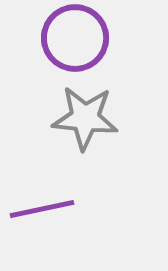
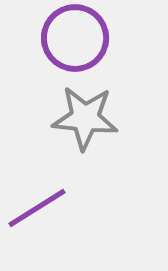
purple line: moved 5 px left, 1 px up; rotated 20 degrees counterclockwise
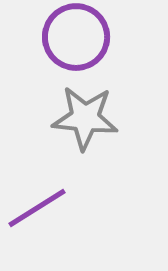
purple circle: moved 1 px right, 1 px up
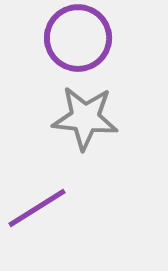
purple circle: moved 2 px right, 1 px down
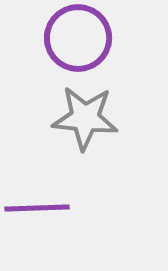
purple line: rotated 30 degrees clockwise
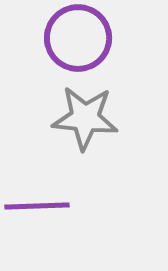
purple line: moved 2 px up
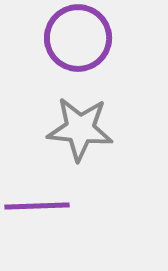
gray star: moved 5 px left, 11 px down
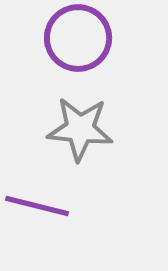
purple line: rotated 16 degrees clockwise
